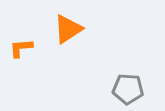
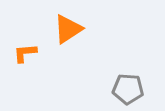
orange L-shape: moved 4 px right, 5 px down
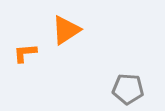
orange triangle: moved 2 px left, 1 px down
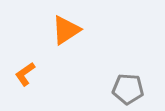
orange L-shape: moved 21 px down; rotated 30 degrees counterclockwise
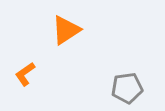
gray pentagon: moved 1 px left, 1 px up; rotated 12 degrees counterclockwise
